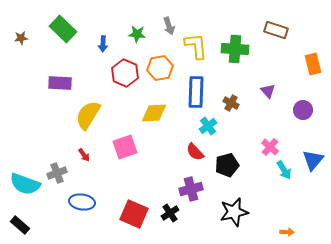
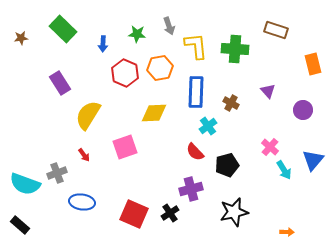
purple rectangle: rotated 55 degrees clockwise
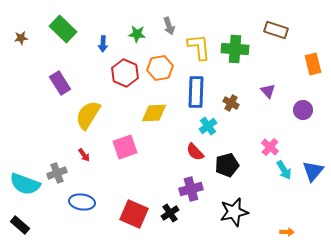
yellow L-shape: moved 3 px right, 1 px down
blue triangle: moved 11 px down
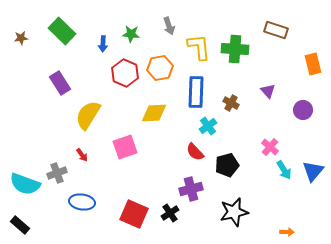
green rectangle: moved 1 px left, 2 px down
green star: moved 6 px left
red arrow: moved 2 px left
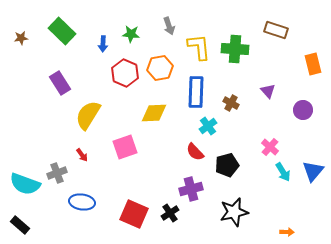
cyan arrow: moved 1 px left, 2 px down
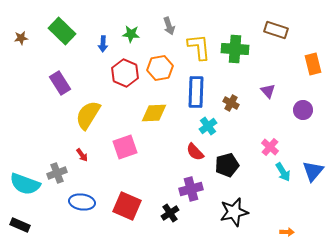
red square: moved 7 px left, 8 px up
black rectangle: rotated 18 degrees counterclockwise
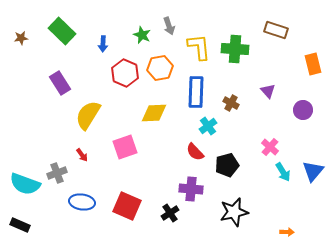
green star: moved 11 px right, 1 px down; rotated 18 degrees clockwise
purple cross: rotated 20 degrees clockwise
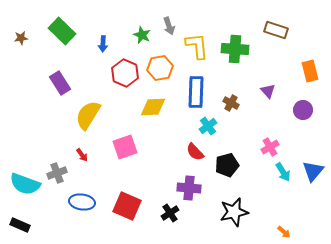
yellow L-shape: moved 2 px left, 1 px up
orange rectangle: moved 3 px left, 7 px down
yellow diamond: moved 1 px left, 6 px up
pink cross: rotated 18 degrees clockwise
purple cross: moved 2 px left, 1 px up
orange arrow: moved 3 px left; rotated 40 degrees clockwise
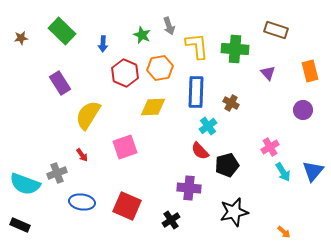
purple triangle: moved 18 px up
red semicircle: moved 5 px right, 1 px up
black cross: moved 1 px right, 7 px down
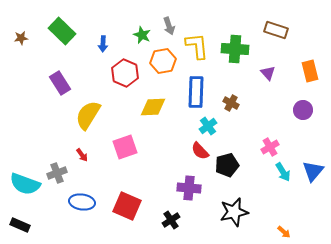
orange hexagon: moved 3 px right, 7 px up
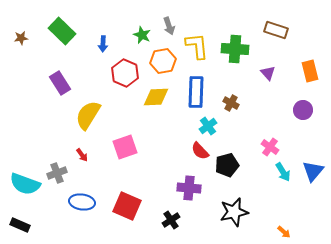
yellow diamond: moved 3 px right, 10 px up
pink cross: rotated 24 degrees counterclockwise
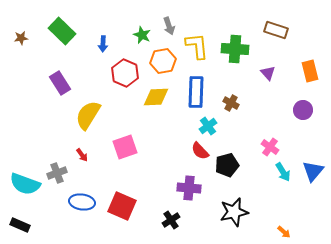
red square: moved 5 px left
